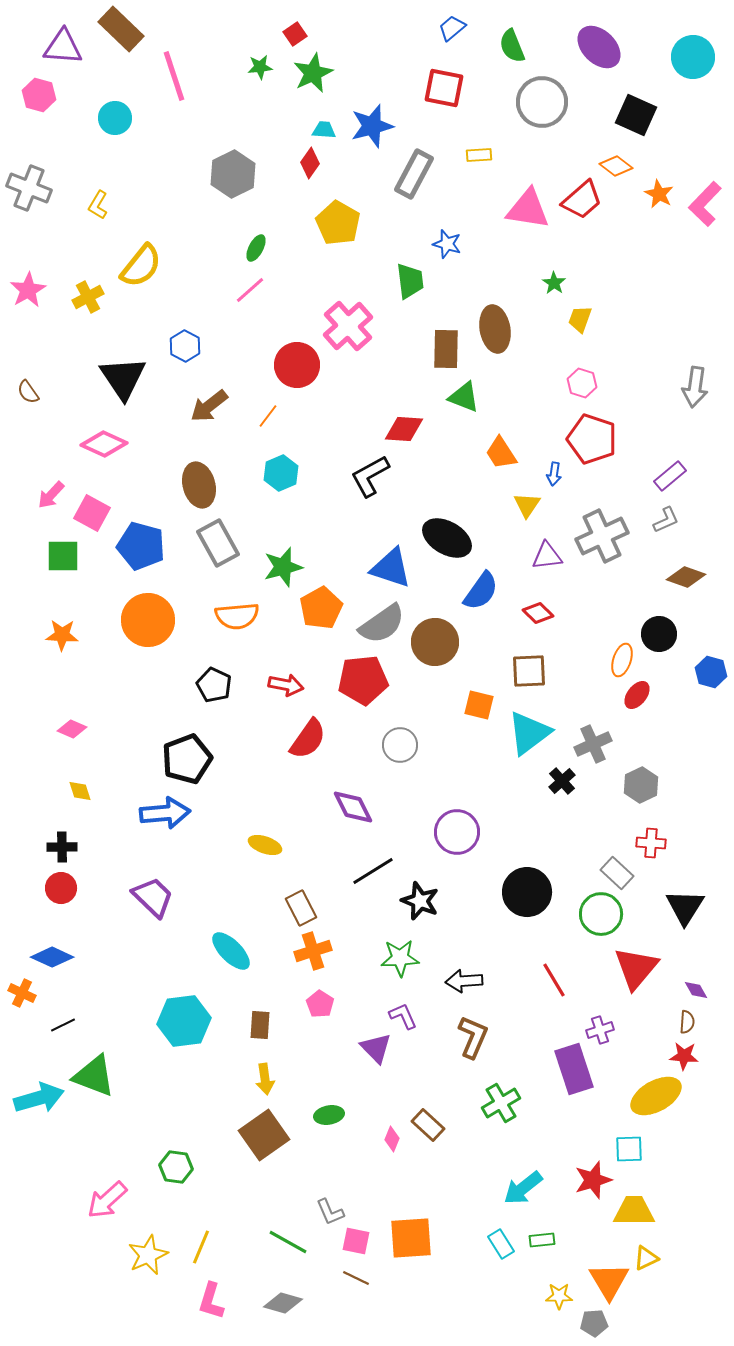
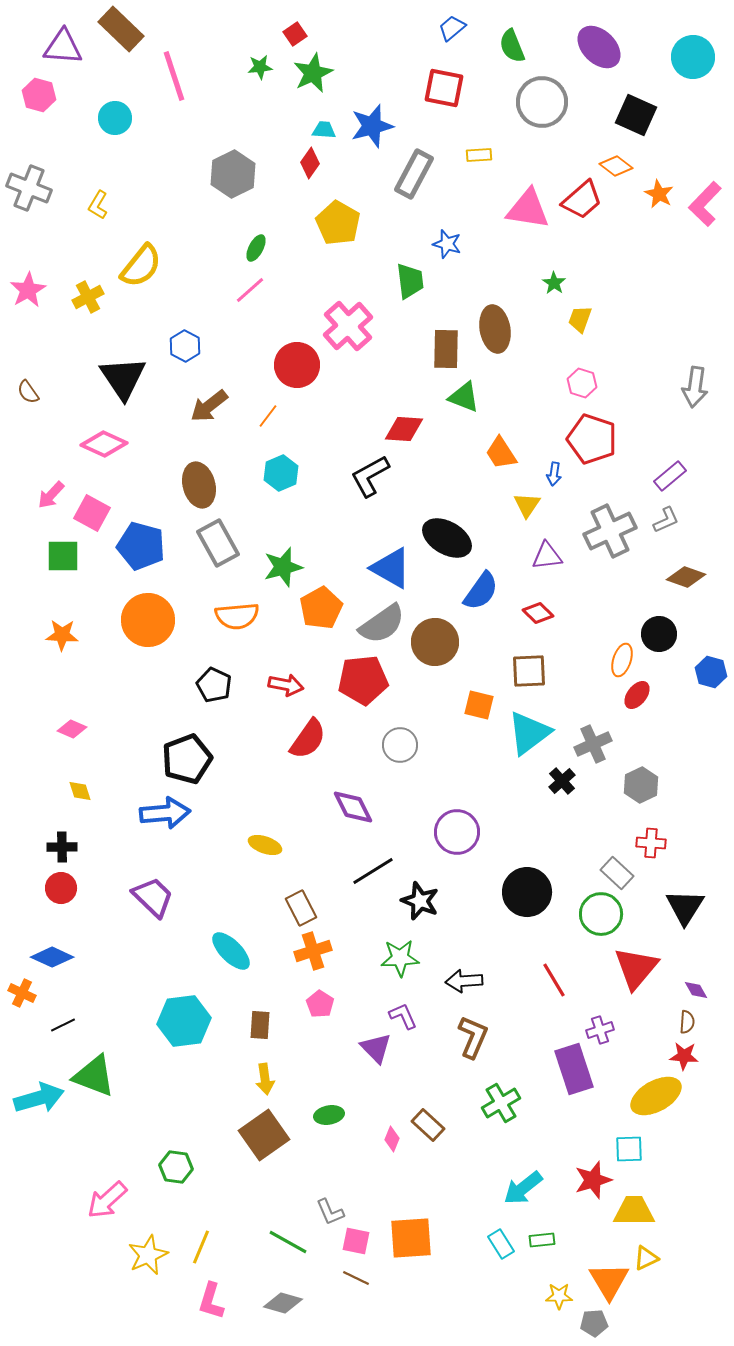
gray cross at (602, 536): moved 8 px right, 5 px up
blue triangle at (391, 568): rotated 12 degrees clockwise
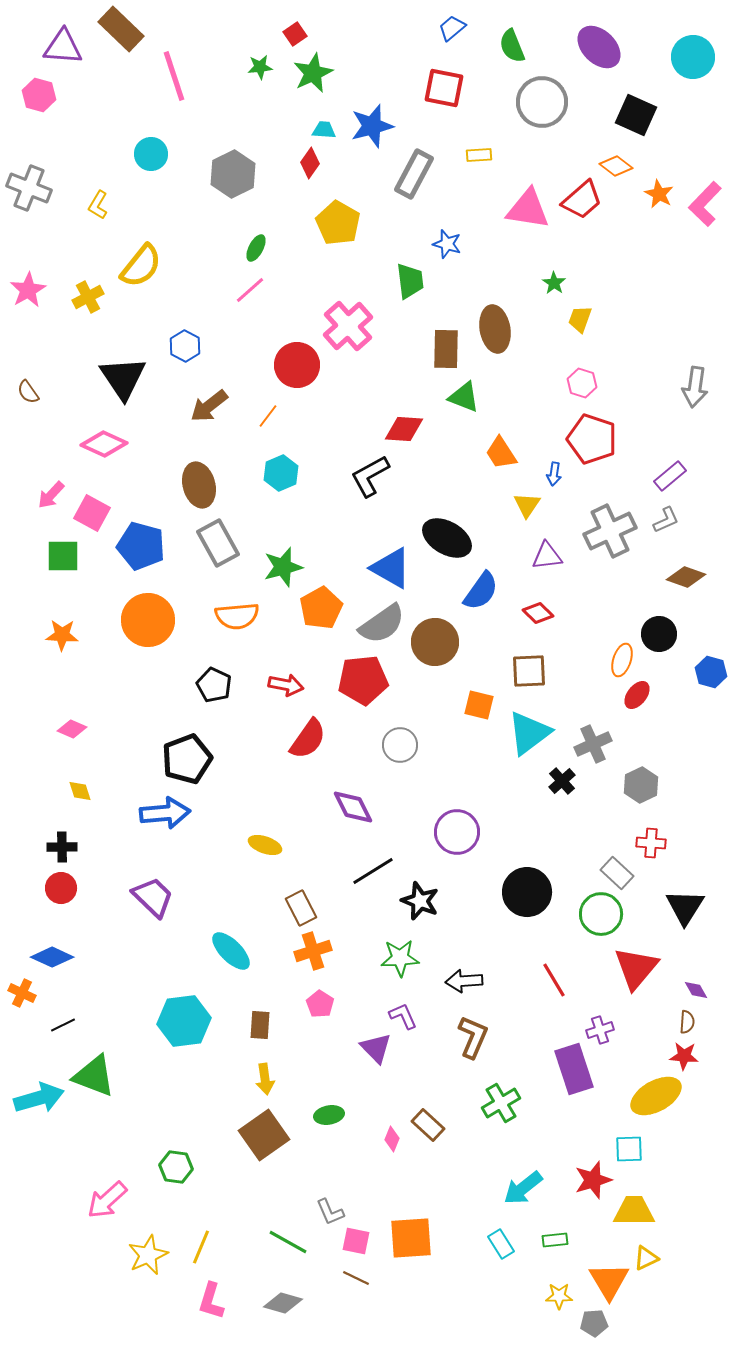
cyan circle at (115, 118): moved 36 px right, 36 px down
green rectangle at (542, 1240): moved 13 px right
